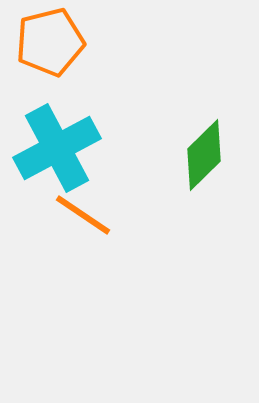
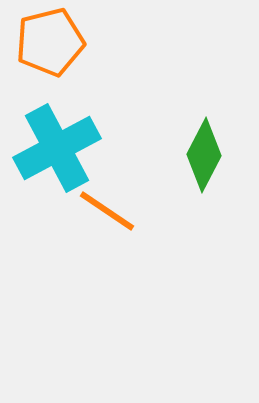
green diamond: rotated 18 degrees counterclockwise
orange line: moved 24 px right, 4 px up
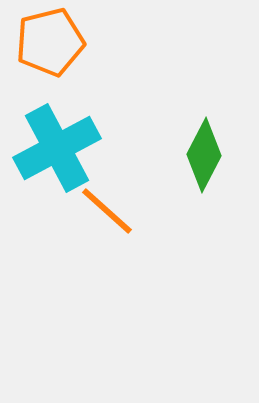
orange line: rotated 8 degrees clockwise
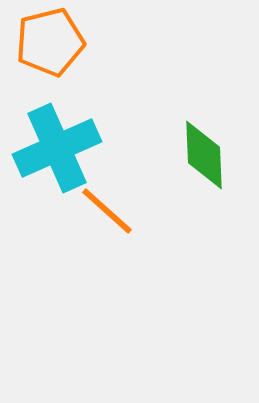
cyan cross: rotated 4 degrees clockwise
green diamond: rotated 30 degrees counterclockwise
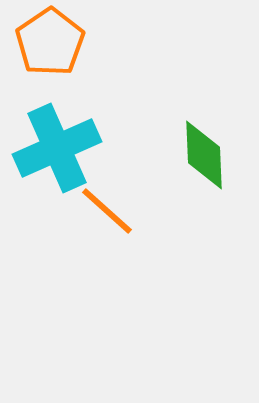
orange pentagon: rotated 20 degrees counterclockwise
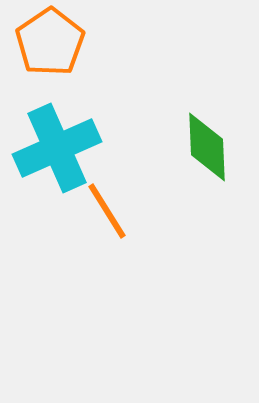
green diamond: moved 3 px right, 8 px up
orange line: rotated 16 degrees clockwise
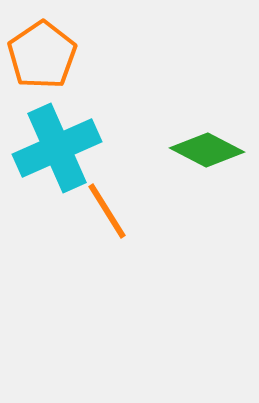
orange pentagon: moved 8 px left, 13 px down
green diamond: moved 3 px down; rotated 60 degrees counterclockwise
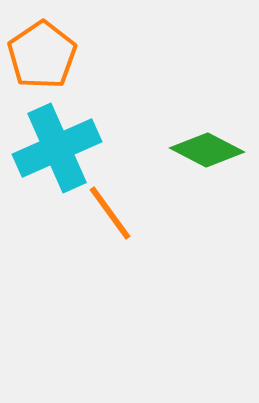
orange line: moved 3 px right, 2 px down; rotated 4 degrees counterclockwise
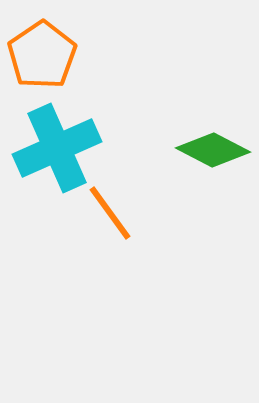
green diamond: moved 6 px right
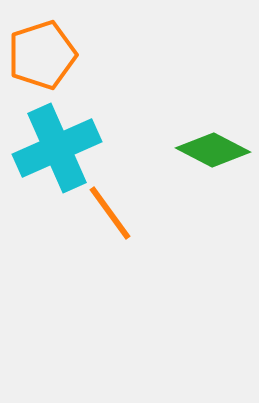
orange pentagon: rotated 16 degrees clockwise
